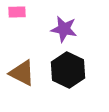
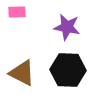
purple star: moved 3 px right, 2 px up
black hexagon: rotated 24 degrees counterclockwise
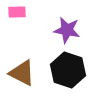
purple star: moved 3 px down
black hexagon: rotated 16 degrees clockwise
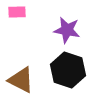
brown triangle: moved 1 px left, 7 px down
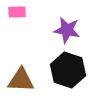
brown triangle: rotated 24 degrees counterclockwise
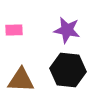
pink rectangle: moved 3 px left, 18 px down
black hexagon: rotated 12 degrees counterclockwise
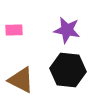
brown triangle: rotated 24 degrees clockwise
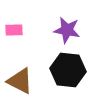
brown triangle: moved 1 px left, 1 px down
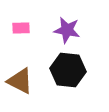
pink rectangle: moved 7 px right, 2 px up
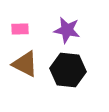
pink rectangle: moved 1 px left, 1 px down
brown triangle: moved 5 px right, 17 px up
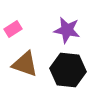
pink rectangle: moved 7 px left; rotated 30 degrees counterclockwise
brown triangle: rotated 8 degrees counterclockwise
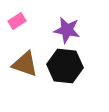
pink rectangle: moved 4 px right, 8 px up
black hexagon: moved 3 px left, 4 px up
